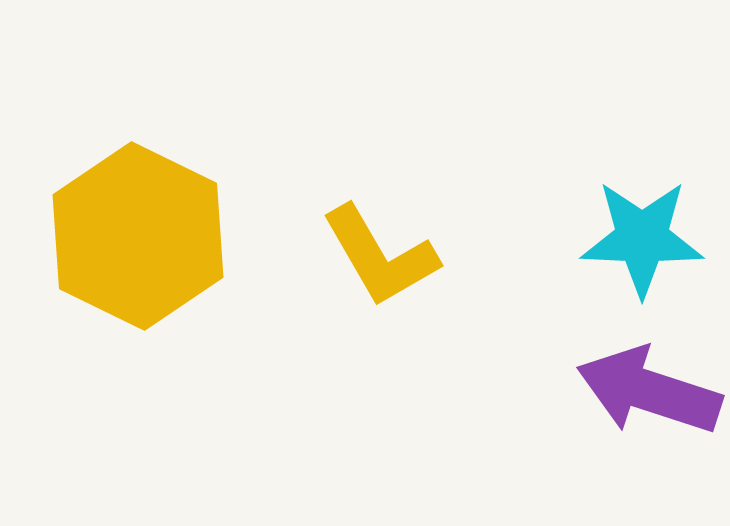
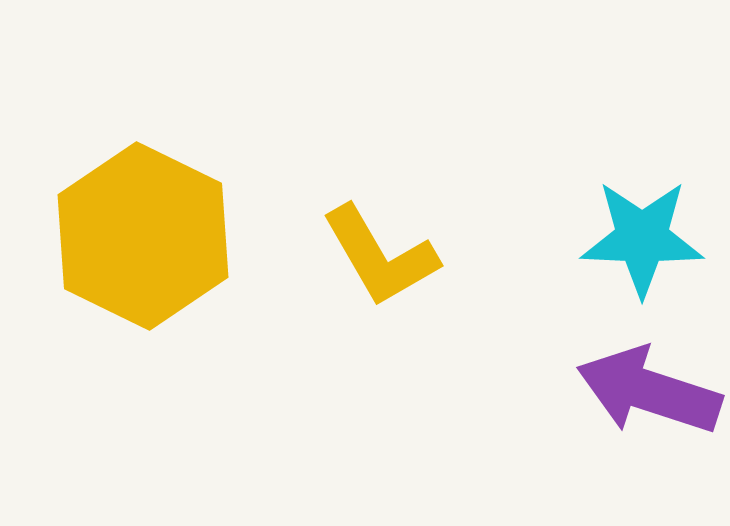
yellow hexagon: moved 5 px right
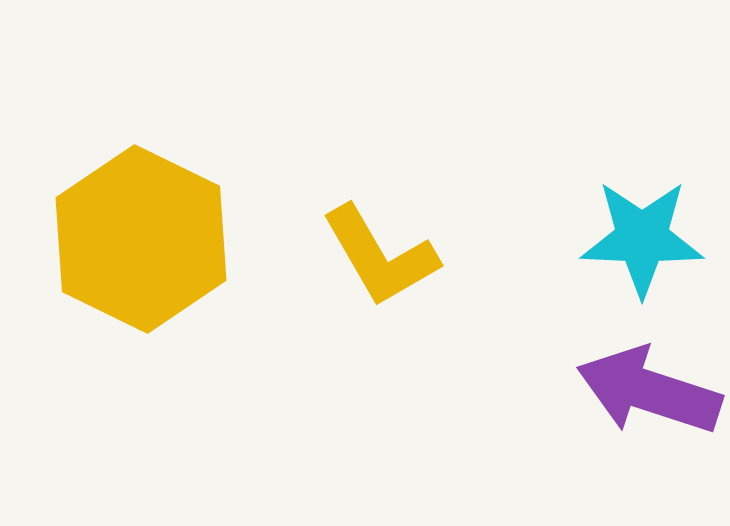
yellow hexagon: moved 2 px left, 3 px down
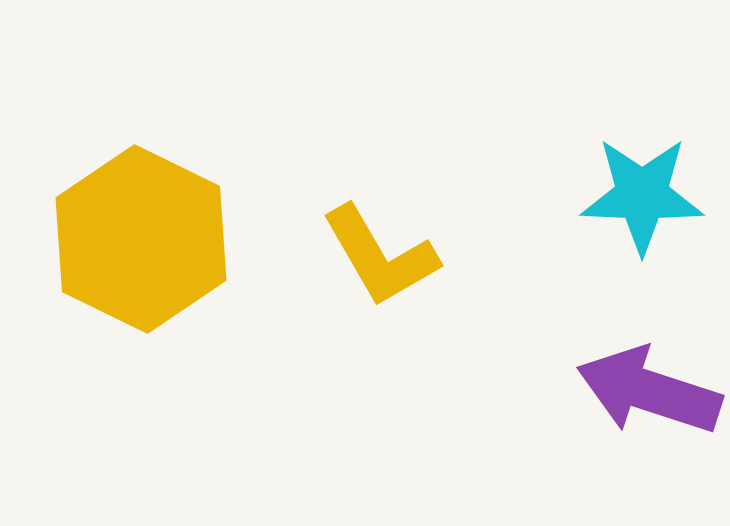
cyan star: moved 43 px up
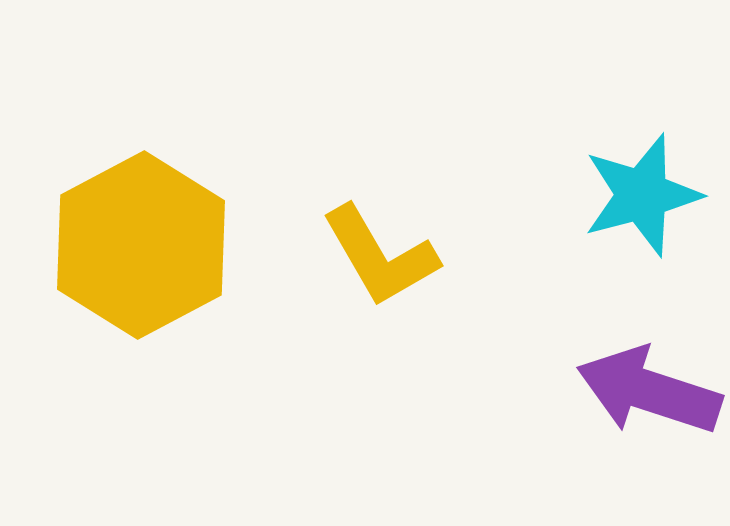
cyan star: rotated 17 degrees counterclockwise
yellow hexagon: moved 6 px down; rotated 6 degrees clockwise
